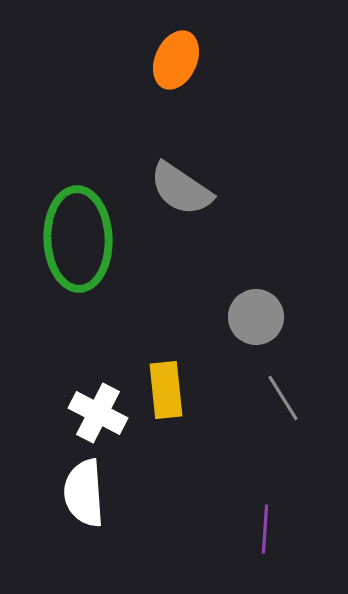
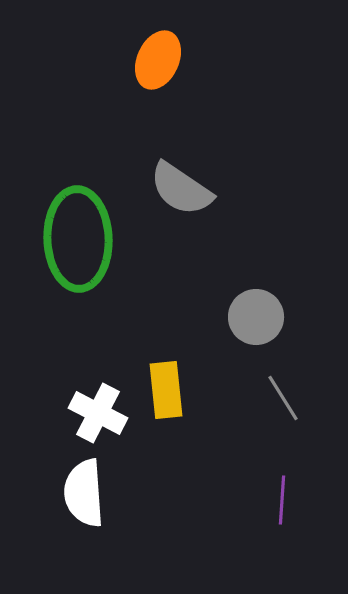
orange ellipse: moved 18 px left
purple line: moved 17 px right, 29 px up
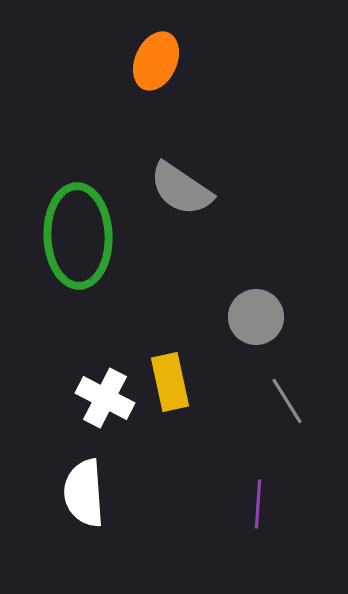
orange ellipse: moved 2 px left, 1 px down
green ellipse: moved 3 px up
yellow rectangle: moved 4 px right, 8 px up; rotated 6 degrees counterclockwise
gray line: moved 4 px right, 3 px down
white cross: moved 7 px right, 15 px up
purple line: moved 24 px left, 4 px down
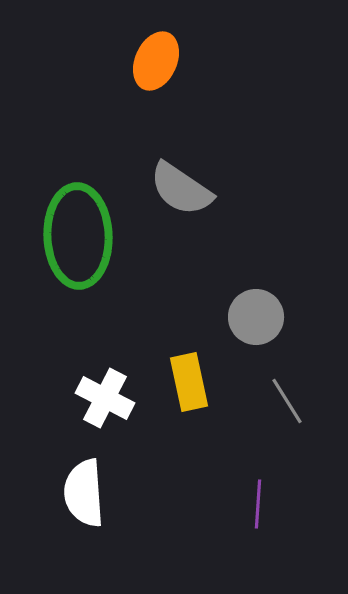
yellow rectangle: moved 19 px right
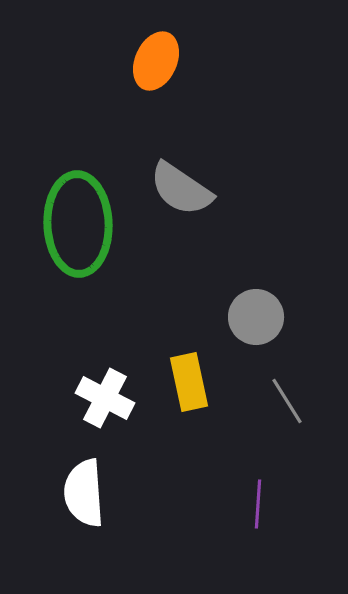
green ellipse: moved 12 px up
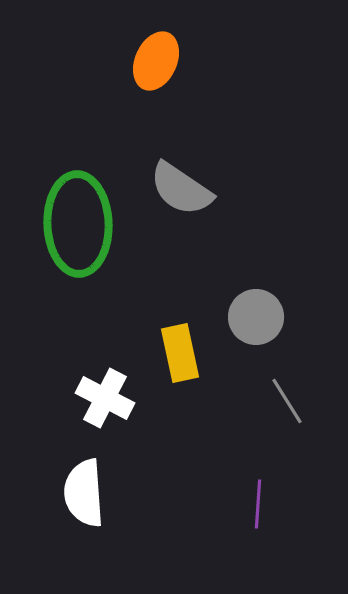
yellow rectangle: moved 9 px left, 29 px up
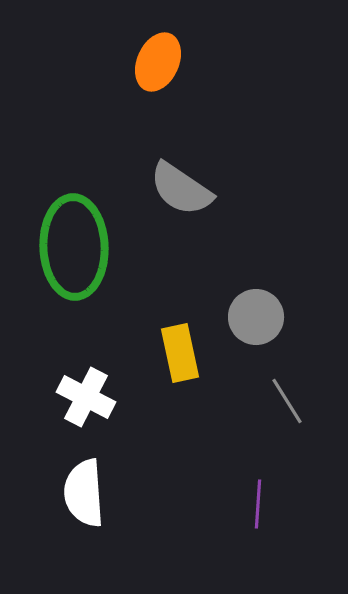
orange ellipse: moved 2 px right, 1 px down
green ellipse: moved 4 px left, 23 px down
white cross: moved 19 px left, 1 px up
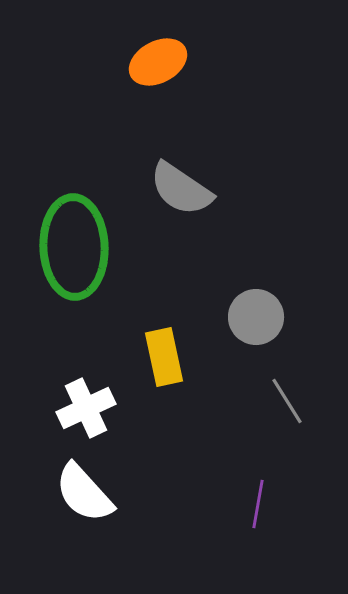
orange ellipse: rotated 38 degrees clockwise
yellow rectangle: moved 16 px left, 4 px down
white cross: moved 11 px down; rotated 38 degrees clockwise
white semicircle: rotated 38 degrees counterclockwise
purple line: rotated 6 degrees clockwise
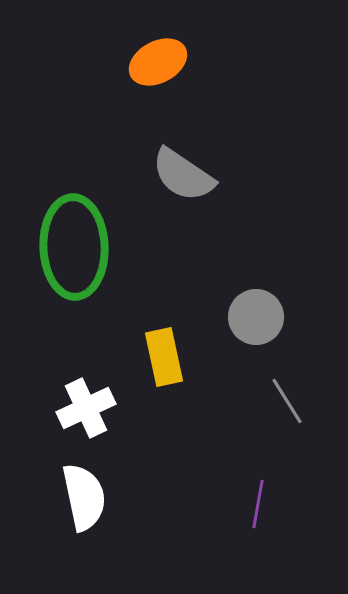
gray semicircle: moved 2 px right, 14 px up
white semicircle: moved 4 px down; rotated 150 degrees counterclockwise
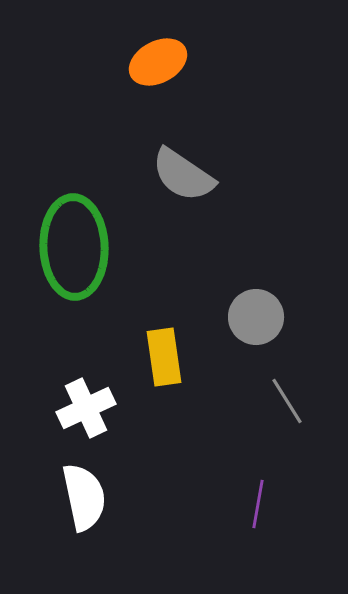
yellow rectangle: rotated 4 degrees clockwise
